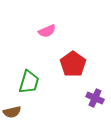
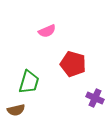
red pentagon: rotated 20 degrees counterclockwise
brown semicircle: moved 4 px right, 2 px up
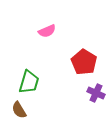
red pentagon: moved 11 px right, 2 px up; rotated 15 degrees clockwise
purple cross: moved 1 px right, 5 px up
brown semicircle: moved 3 px right; rotated 72 degrees clockwise
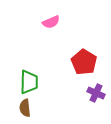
pink semicircle: moved 4 px right, 9 px up
green trapezoid: rotated 15 degrees counterclockwise
brown semicircle: moved 6 px right, 2 px up; rotated 24 degrees clockwise
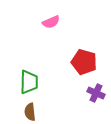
red pentagon: rotated 15 degrees counterclockwise
brown semicircle: moved 5 px right, 4 px down
